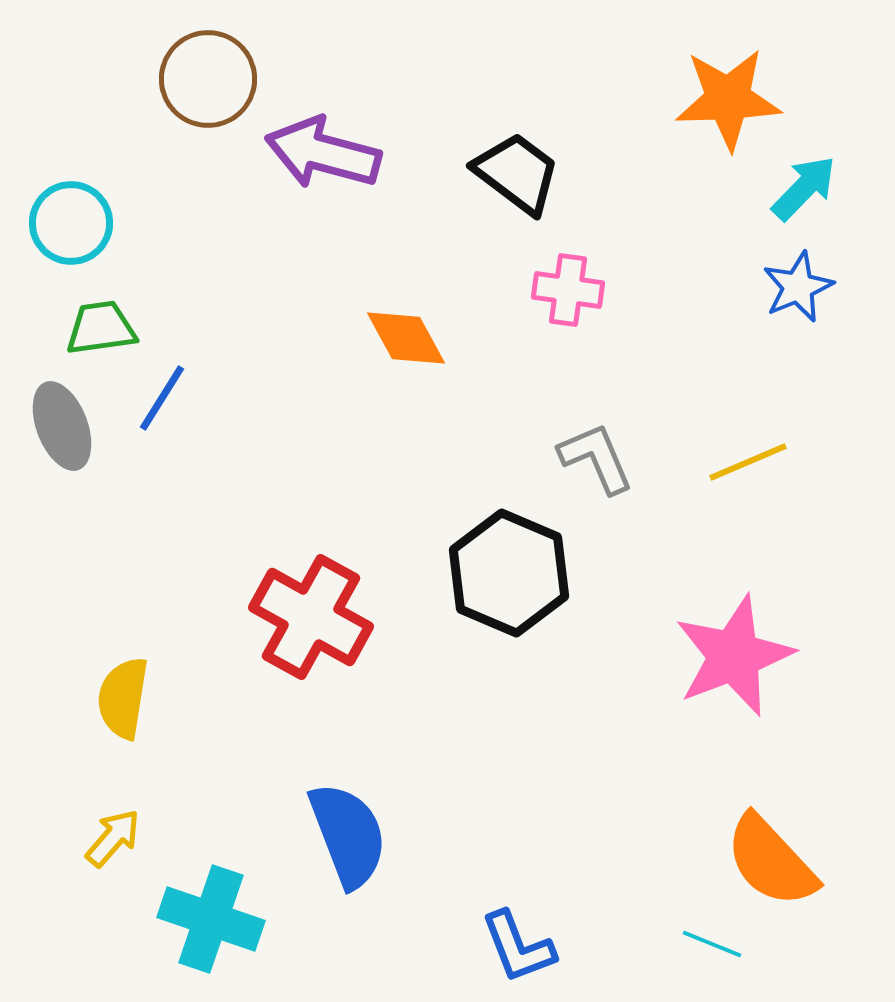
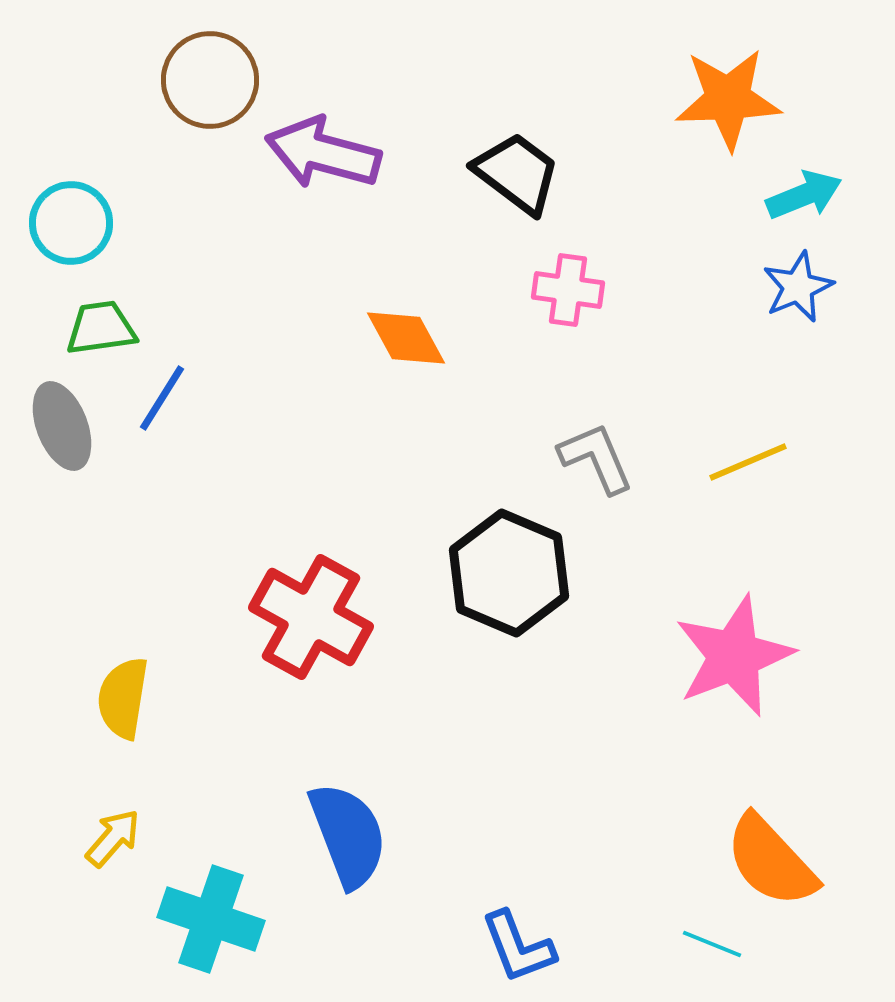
brown circle: moved 2 px right, 1 px down
cyan arrow: moved 7 px down; rotated 24 degrees clockwise
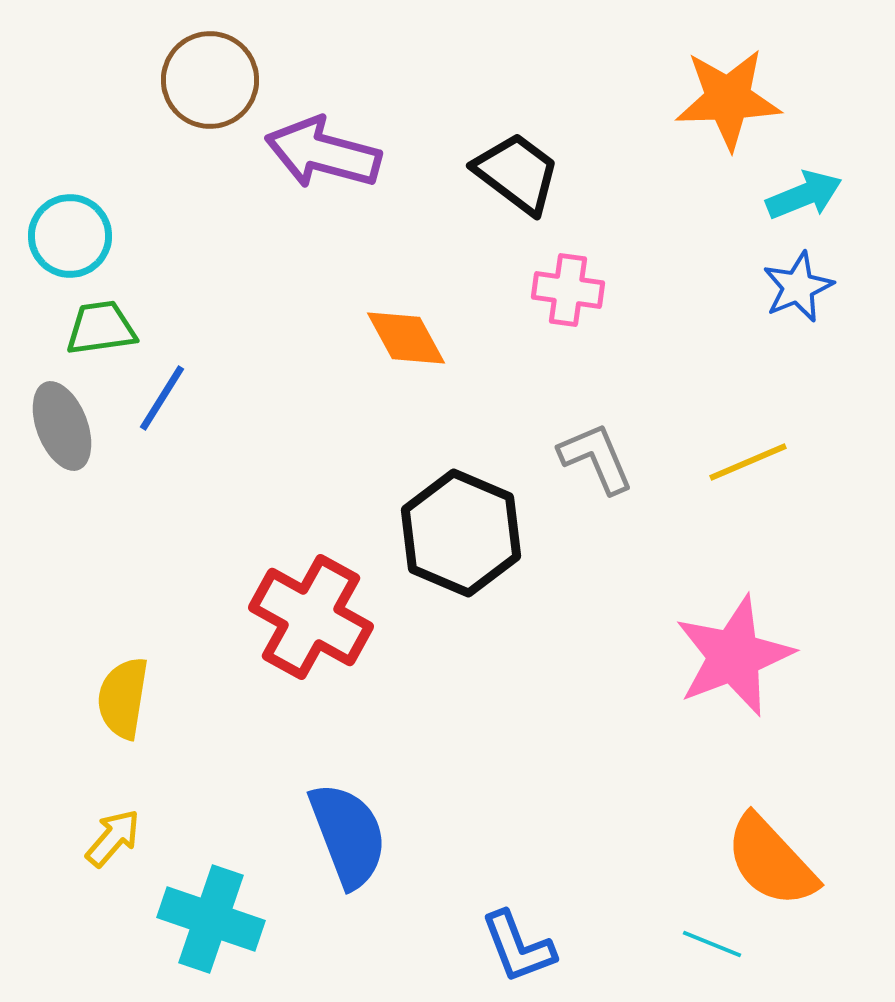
cyan circle: moved 1 px left, 13 px down
black hexagon: moved 48 px left, 40 px up
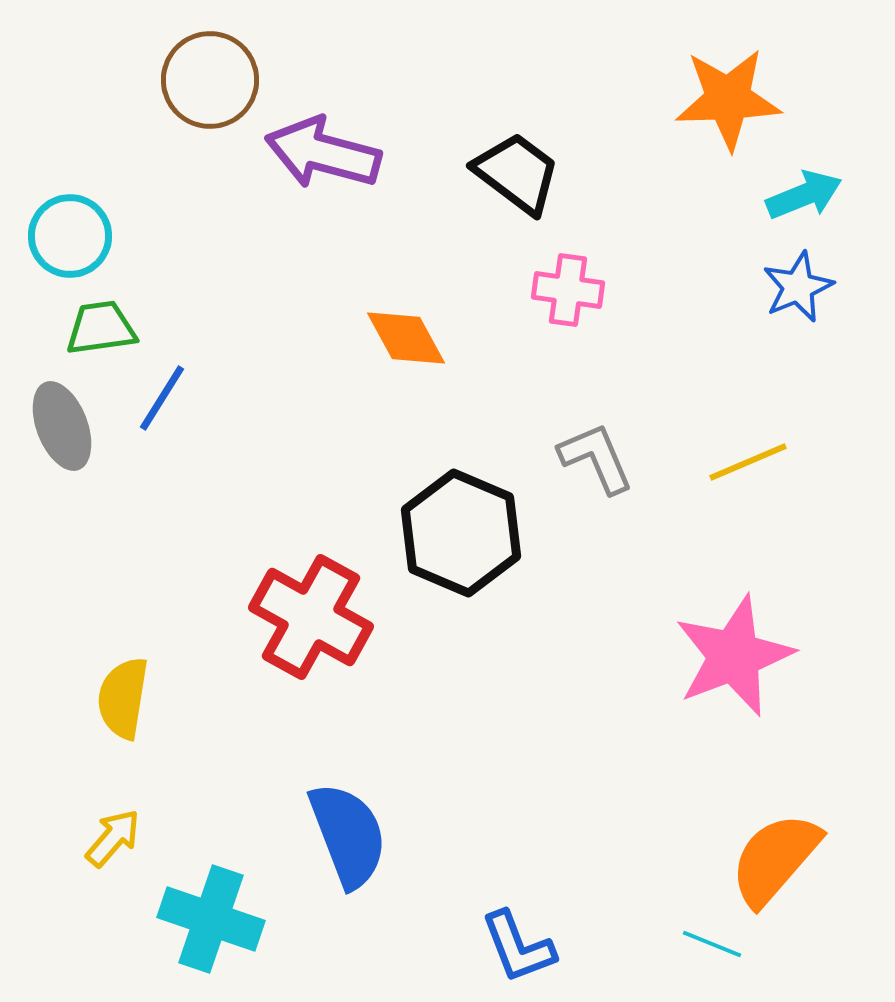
orange semicircle: moved 4 px right, 2 px up; rotated 84 degrees clockwise
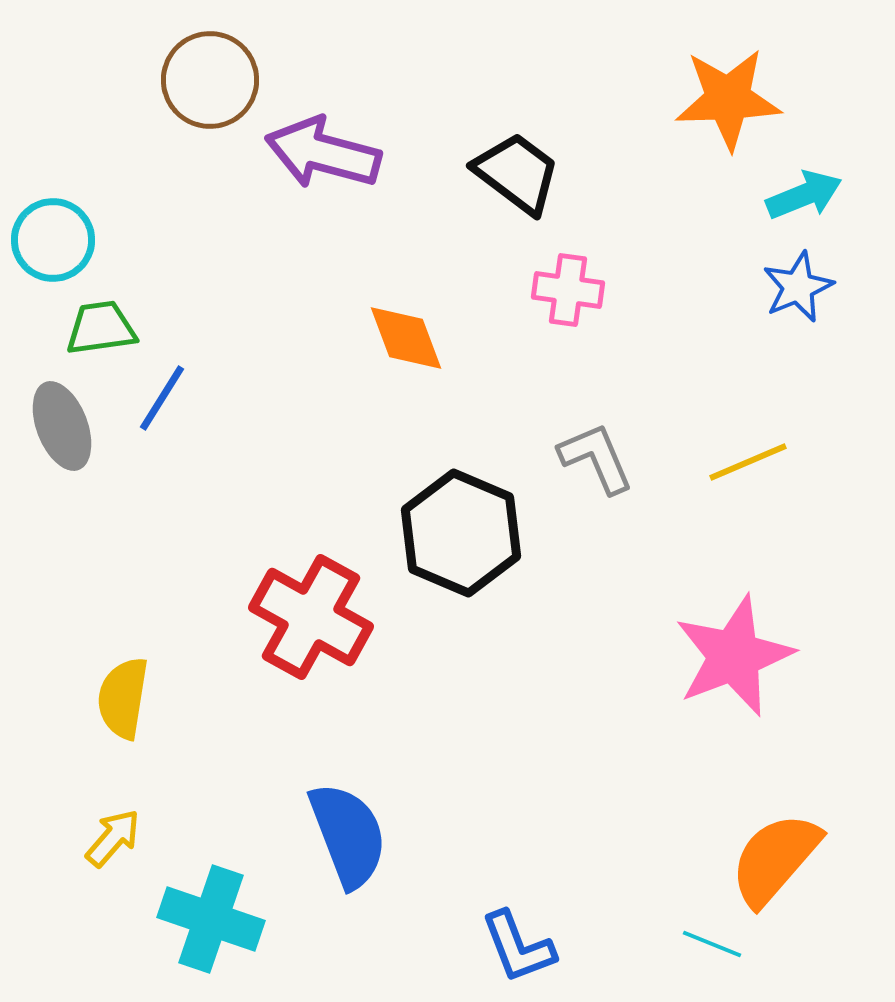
cyan circle: moved 17 px left, 4 px down
orange diamond: rotated 8 degrees clockwise
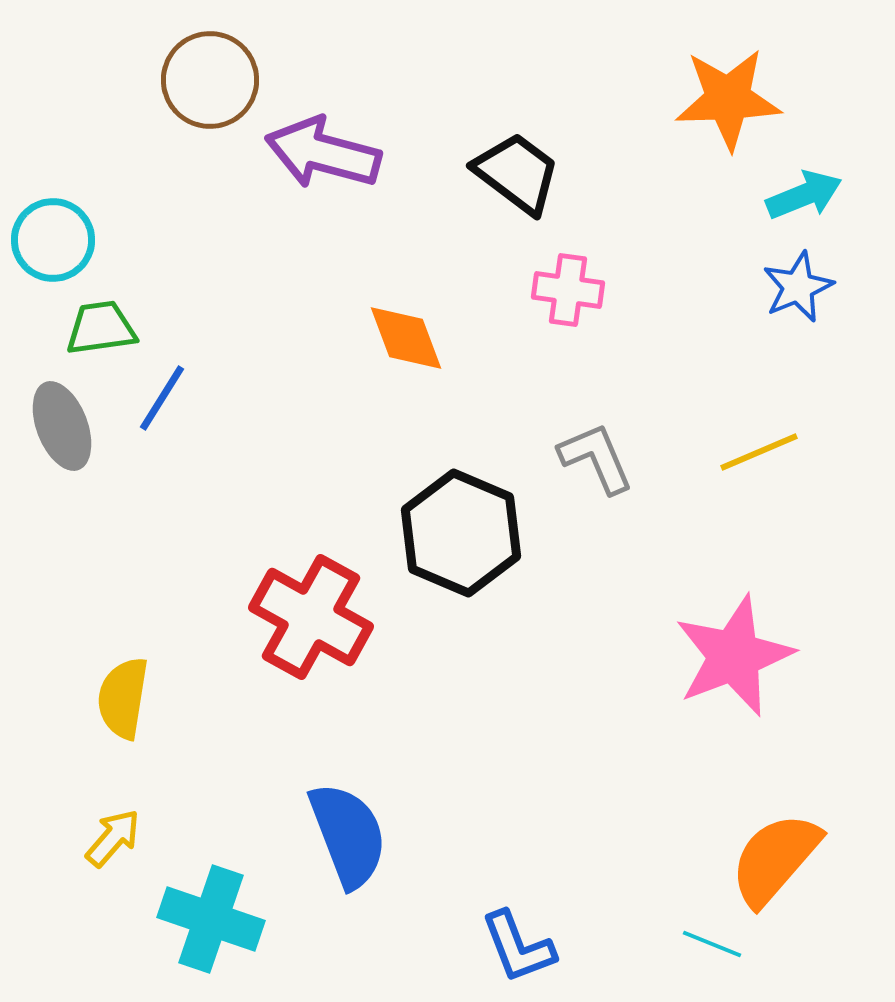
yellow line: moved 11 px right, 10 px up
